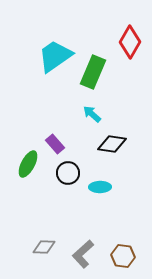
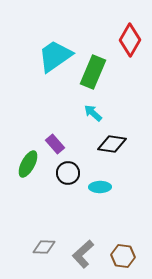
red diamond: moved 2 px up
cyan arrow: moved 1 px right, 1 px up
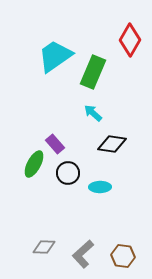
green ellipse: moved 6 px right
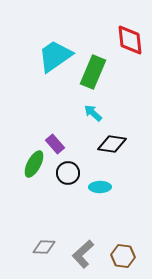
red diamond: rotated 36 degrees counterclockwise
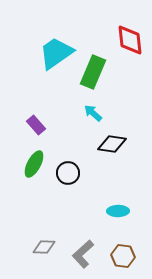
cyan trapezoid: moved 1 px right, 3 px up
purple rectangle: moved 19 px left, 19 px up
cyan ellipse: moved 18 px right, 24 px down
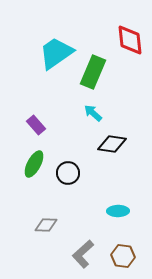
gray diamond: moved 2 px right, 22 px up
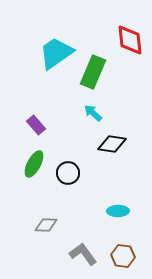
gray L-shape: rotated 96 degrees clockwise
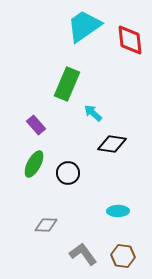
cyan trapezoid: moved 28 px right, 27 px up
green rectangle: moved 26 px left, 12 px down
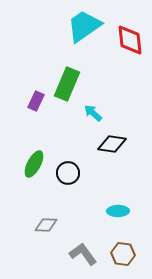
purple rectangle: moved 24 px up; rotated 66 degrees clockwise
brown hexagon: moved 2 px up
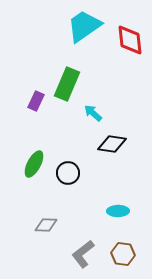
gray L-shape: rotated 92 degrees counterclockwise
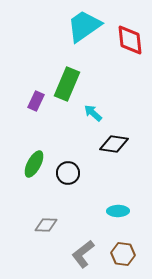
black diamond: moved 2 px right
